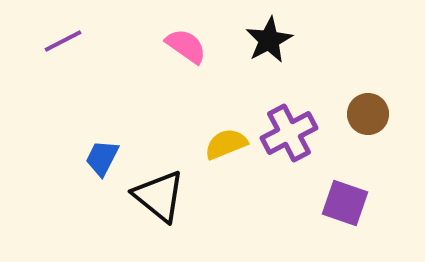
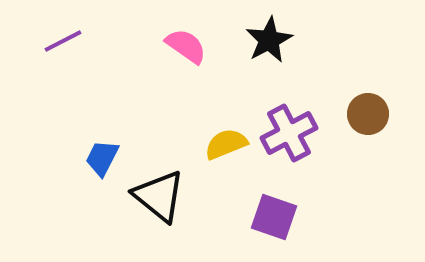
purple square: moved 71 px left, 14 px down
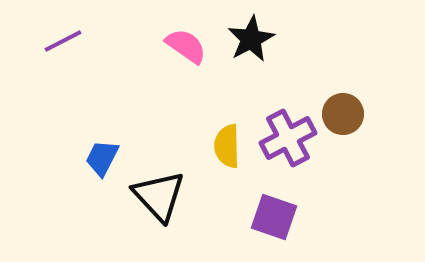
black star: moved 18 px left, 1 px up
brown circle: moved 25 px left
purple cross: moved 1 px left, 5 px down
yellow semicircle: moved 1 px right, 2 px down; rotated 69 degrees counterclockwise
black triangle: rotated 8 degrees clockwise
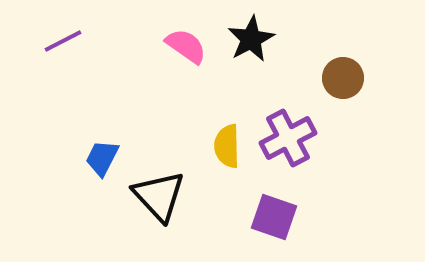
brown circle: moved 36 px up
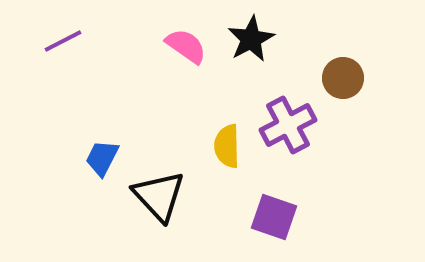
purple cross: moved 13 px up
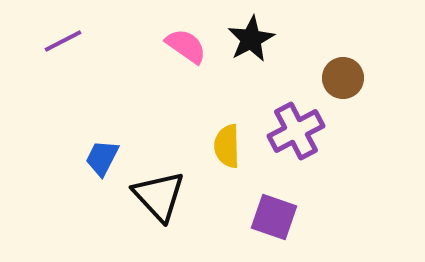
purple cross: moved 8 px right, 6 px down
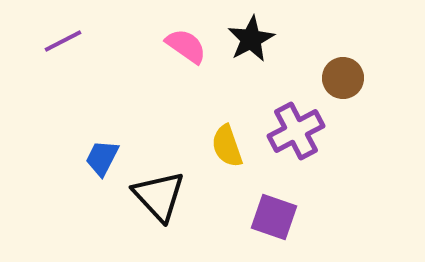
yellow semicircle: rotated 18 degrees counterclockwise
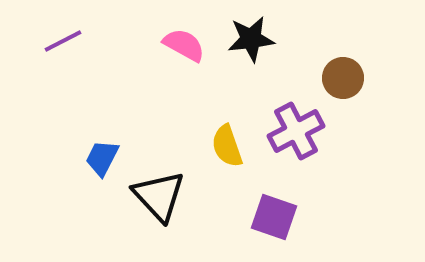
black star: rotated 21 degrees clockwise
pink semicircle: moved 2 px left, 1 px up; rotated 6 degrees counterclockwise
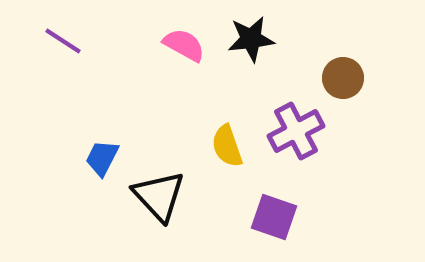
purple line: rotated 60 degrees clockwise
